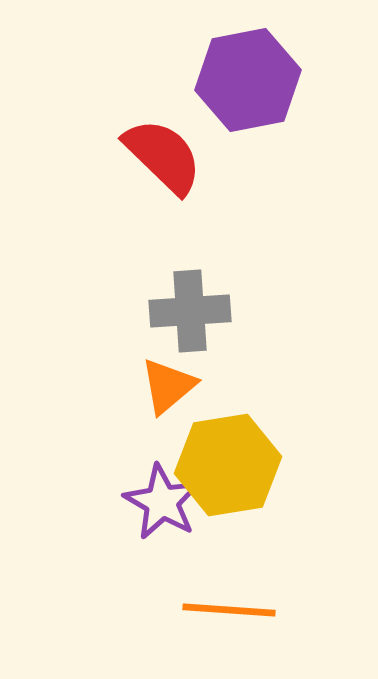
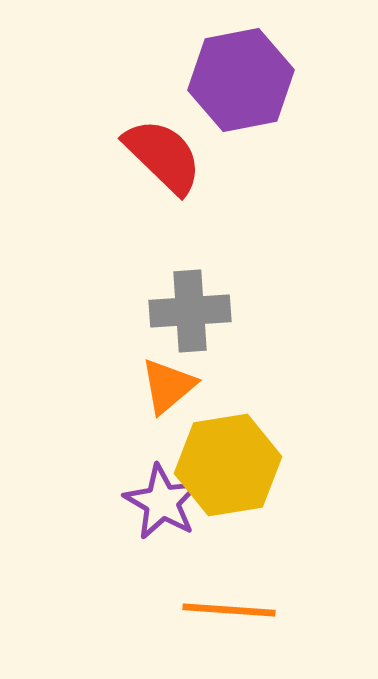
purple hexagon: moved 7 px left
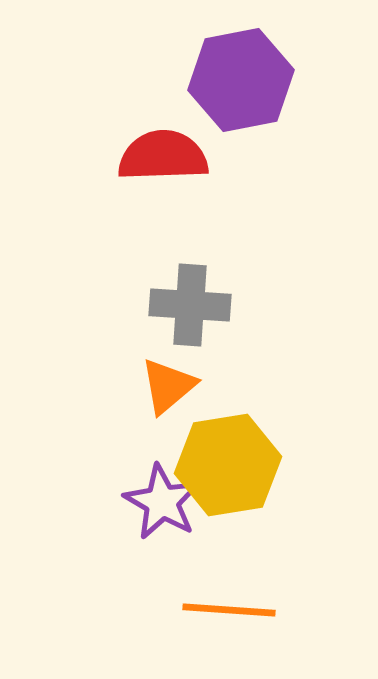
red semicircle: rotated 46 degrees counterclockwise
gray cross: moved 6 px up; rotated 8 degrees clockwise
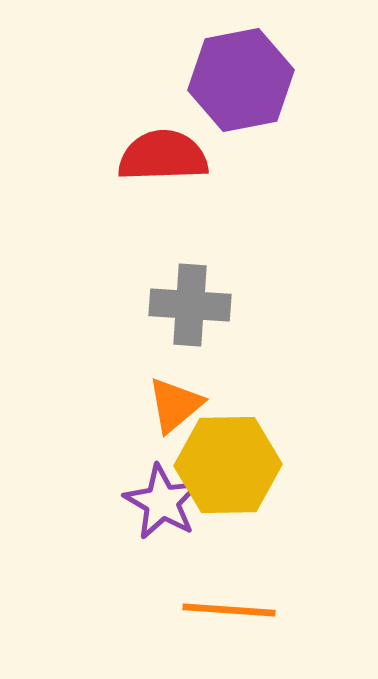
orange triangle: moved 7 px right, 19 px down
yellow hexagon: rotated 8 degrees clockwise
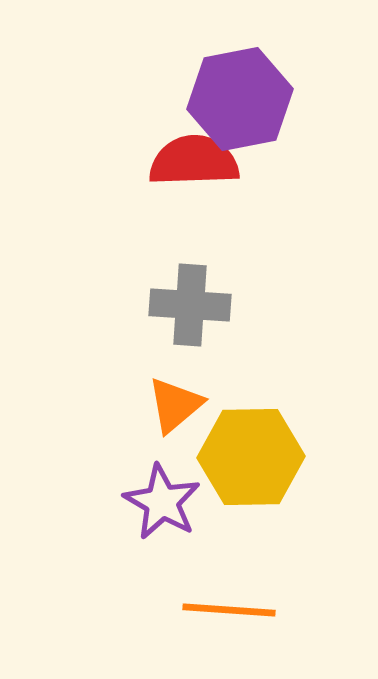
purple hexagon: moved 1 px left, 19 px down
red semicircle: moved 31 px right, 5 px down
yellow hexagon: moved 23 px right, 8 px up
